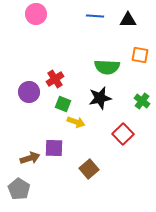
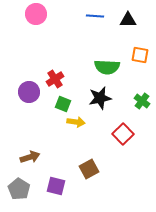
yellow arrow: rotated 12 degrees counterclockwise
purple square: moved 2 px right, 38 px down; rotated 12 degrees clockwise
brown arrow: moved 1 px up
brown square: rotated 12 degrees clockwise
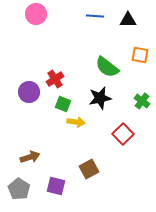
green semicircle: rotated 35 degrees clockwise
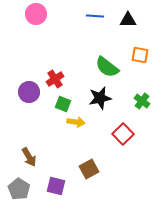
brown arrow: moved 1 px left; rotated 78 degrees clockwise
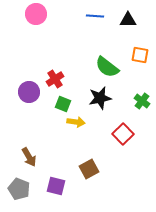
gray pentagon: rotated 10 degrees counterclockwise
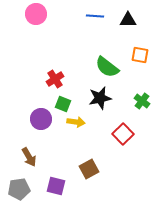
purple circle: moved 12 px right, 27 px down
gray pentagon: rotated 30 degrees counterclockwise
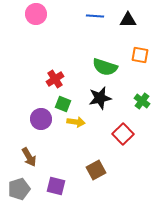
green semicircle: moved 2 px left; rotated 20 degrees counterclockwise
brown square: moved 7 px right, 1 px down
gray pentagon: rotated 10 degrees counterclockwise
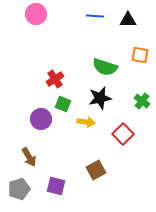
yellow arrow: moved 10 px right
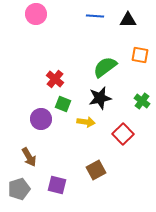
green semicircle: rotated 125 degrees clockwise
red cross: rotated 18 degrees counterclockwise
purple square: moved 1 px right, 1 px up
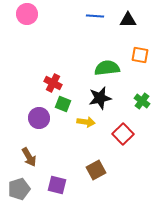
pink circle: moved 9 px left
green semicircle: moved 2 px right, 1 px down; rotated 30 degrees clockwise
red cross: moved 2 px left, 4 px down; rotated 12 degrees counterclockwise
purple circle: moved 2 px left, 1 px up
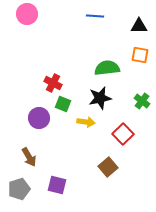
black triangle: moved 11 px right, 6 px down
brown square: moved 12 px right, 3 px up; rotated 12 degrees counterclockwise
